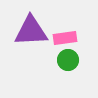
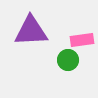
pink rectangle: moved 17 px right, 2 px down
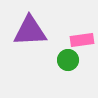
purple triangle: moved 1 px left
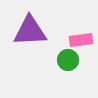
pink rectangle: moved 1 px left
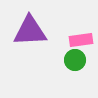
green circle: moved 7 px right
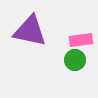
purple triangle: rotated 15 degrees clockwise
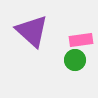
purple triangle: moved 2 px right; rotated 30 degrees clockwise
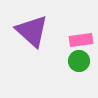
green circle: moved 4 px right, 1 px down
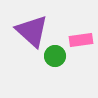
green circle: moved 24 px left, 5 px up
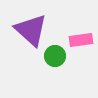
purple triangle: moved 1 px left, 1 px up
